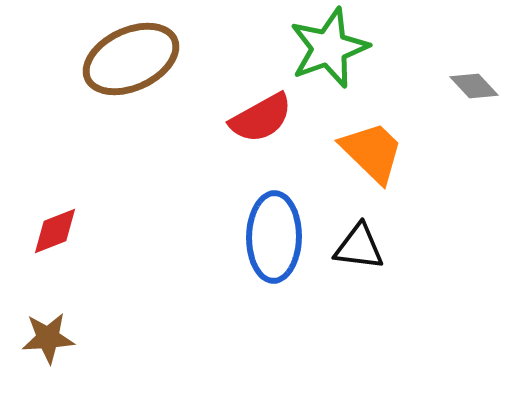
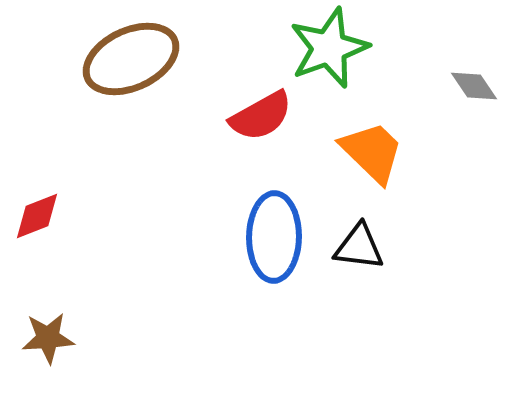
gray diamond: rotated 9 degrees clockwise
red semicircle: moved 2 px up
red diamond: moved 18 px left, 15 px up
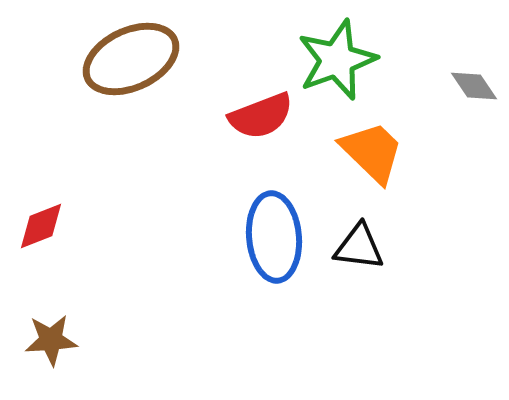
green star: moved 8 px right, 12 px down
red semicircle: rotated 8 degrees clockwise
red diamond: moved 4 px right, 10 px down
blue ellipse: rotated 6 degrees counterclockwise
brown star: moved 3 px right, 2 px down
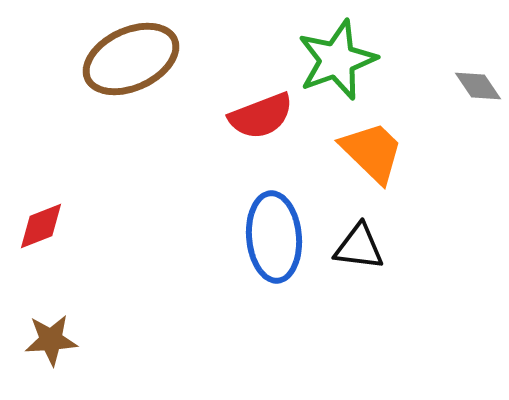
gray diamond: moved 4 px right
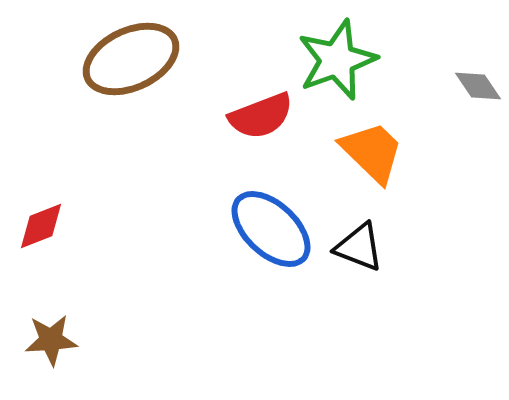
blue ellipse: moved 3 px left, 8 px up; rotated 42 degrees counterclockwise
black triangle: rotated 14 degrees clockwise
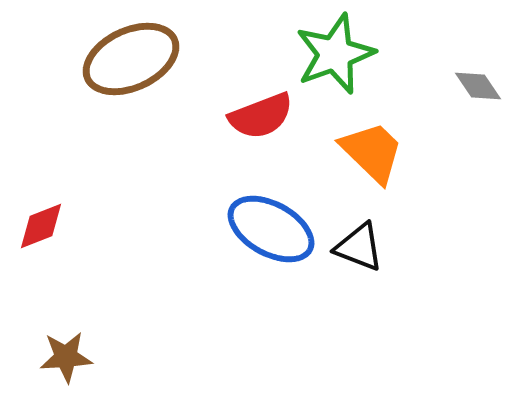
green star: moved 2 px left, 6 px up
blue ellipse: rotated 14 degrees counterclockwise
brown star: moved 15 px right, 17 px down
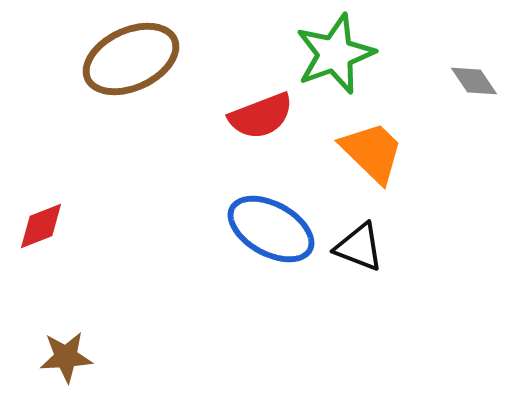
gray diamond: moved 4 px left, 5 px up
